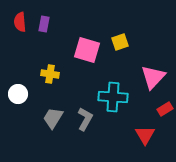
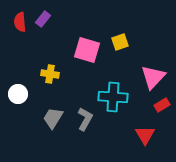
purple rectangle: moved 1 px left, 5 px up; rotated 28 degrees clockwise
red rectangle: moved 3 px left, 4 px up
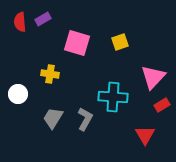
purple rectangle: rotated 21 degrees clockwise
pink square: moved 10 px left, 7 px up
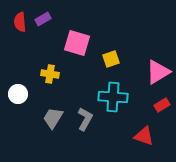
yellow square: moved 9 px left, 17 px down
pink triangle: moved 5 px right, 5 px up; rotated 16 degrees clockwise
red triangle: moved 1 px left, 1 px down; rotated 40 degrees counterclockwise
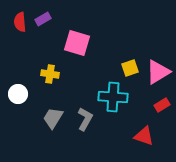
yellow square: moved 19 px right, 9 px down
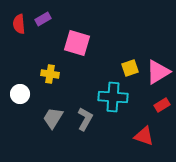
red semicircle: moved 1 px left, 2 px down
white circle: moved 2 px right
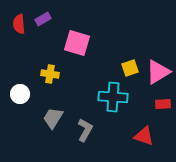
red rectangle: moved 1 px right, 1 px up; rotated 28 degrees clockwise
gray L-shape: moved 11 px down
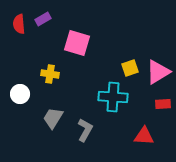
red triangle: rotated 15 degrees counterclockwise
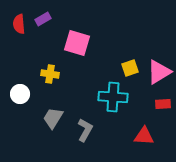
pink triangle: moved 1 px right
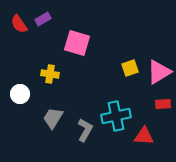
red semicircle: rotated 30 degrees counterclockwise
cyan cross: moved 3 px right, 19 px down; rotated 16 degrees counterclockwise
